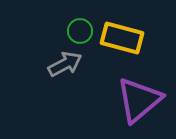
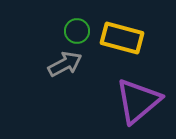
green circle: moved 3 px left
purple triangle: moved 1 px left, 1 px down
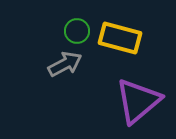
yellow rectangle: moved 2 px left
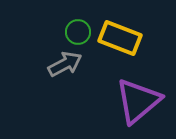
green circle: moved 1 px right, 1 px down
yellow rectangle: rotated 6 degrees clockwise
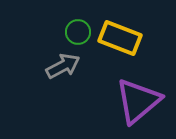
gray arrow: moved 2 px left, 2 px down
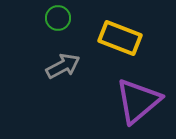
green circle: moved 20 px left, 14 px up
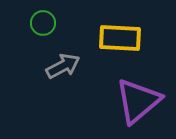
green circle: moved 15 px left, 5 px down
yellow rectangle: rotated 18 degrees counterclockwise
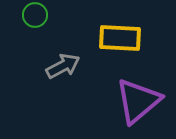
green circle: moved 8 px left, 8 px up
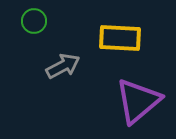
green circle: moved 1 px left, 6 px down
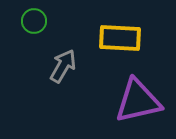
gray arrow: rotated 32 degrees counterclockwise
purple triangle: rotated 27 degrees clockwise
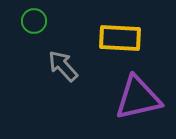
gray arrow: rotated 72 degrees counterclockwise
purple triangle: moved 3 px up
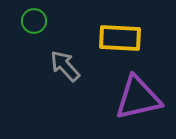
gray arrow: moved 2 px right
